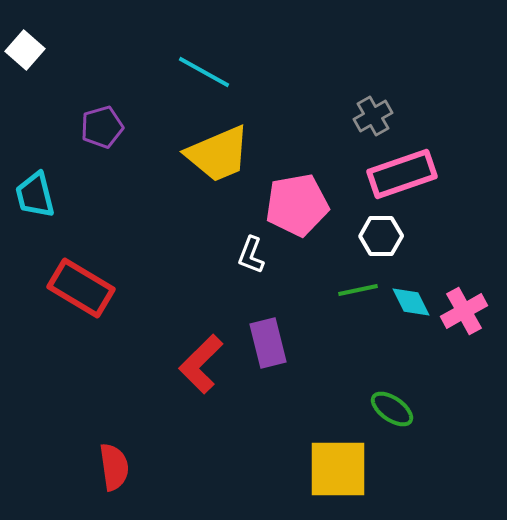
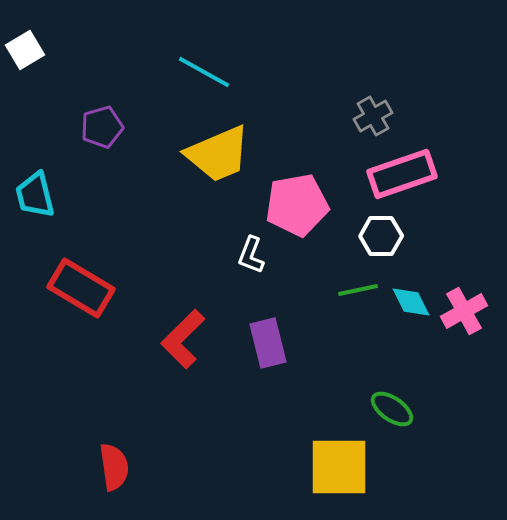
white square: rotated 18 degrees clockwise
red L-shape: moved 18 px left, 25 px up
yellow square: moved 1 px right, 2 px up
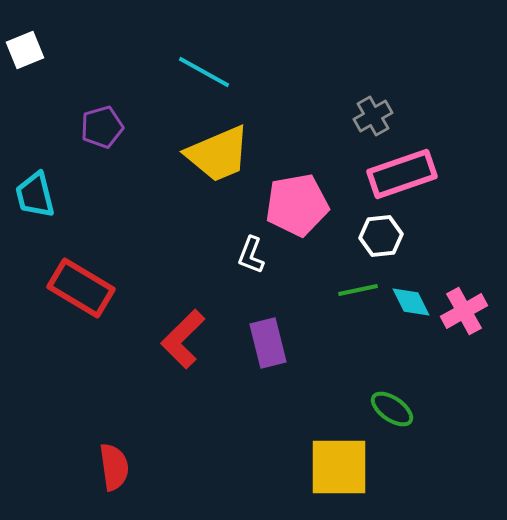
white square: rotated 9 degrees clockwise
white hexagon: rotated 6 degrees counterclockwise
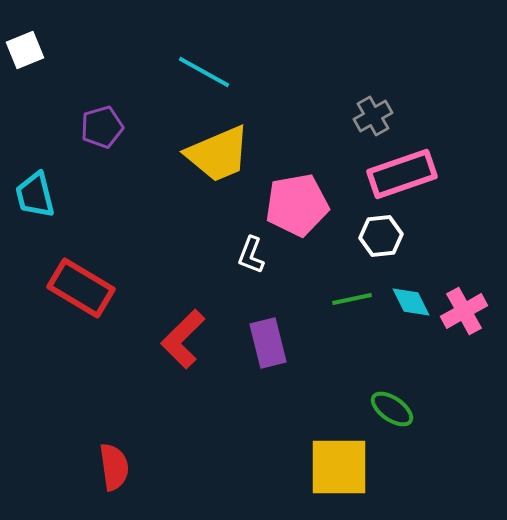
green line: moved 6 px left, 9 px down
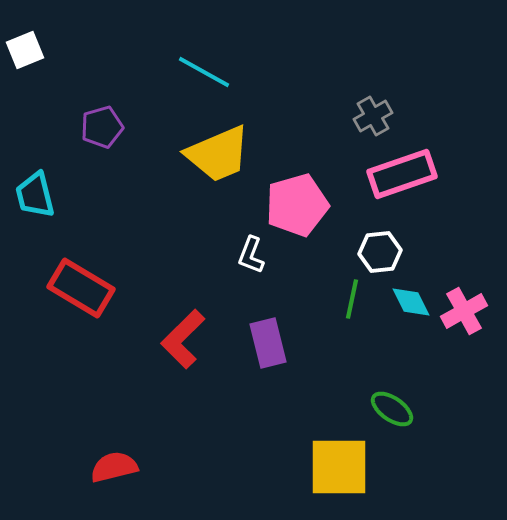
pink pentagon: rotated 6 degrees counterclockwise
white hexagon: moved 1 px left, 16 px down
green line: rotated 66 degrees counterclockwise
red semicircle: rotated 96 degrees counterclockwise
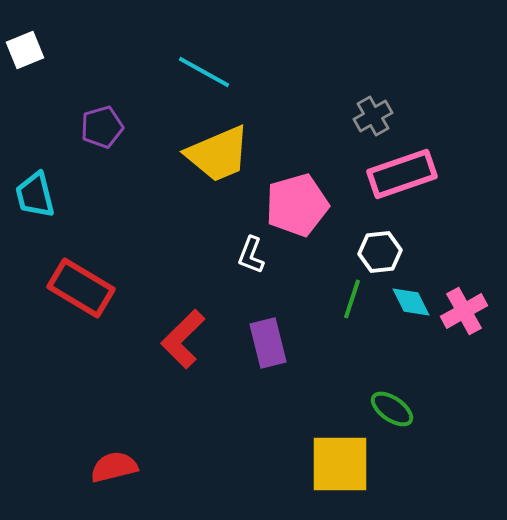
green line: rotated 6 degrees clockwise
yellow square: moved 1 px right, 3 px up
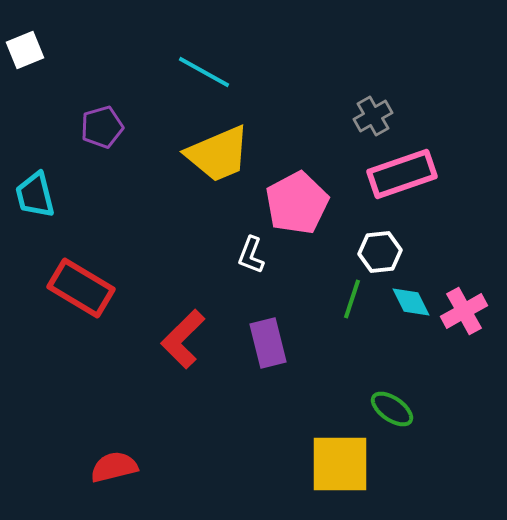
pink pentagon: moved 2 px up; rotated 12 degrees counterclockwise
